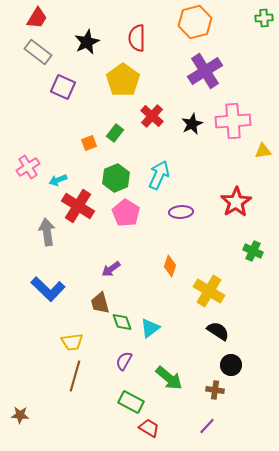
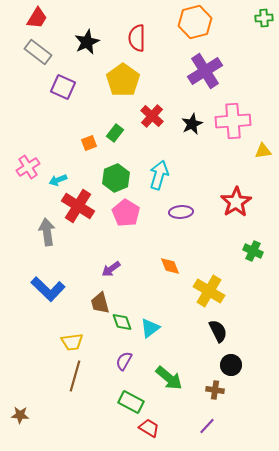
cyan arrow at (159, 175): rotated 8 degrees counterclockwise
orange diamond at (170, 266): rotated 40 degrees counterclockwise
black semicircle at (218, 331): rotated 30 degrees clockwise
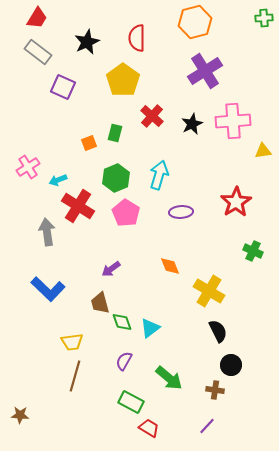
green rectangle at (115, 133): rotated 24 degrees counterclockwise
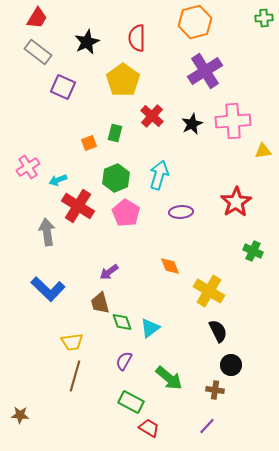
purple arrow at (111, 269): moved 2 px left, 3 px down
